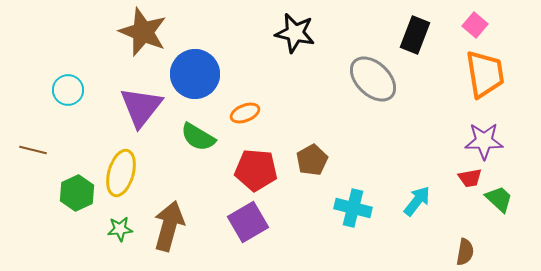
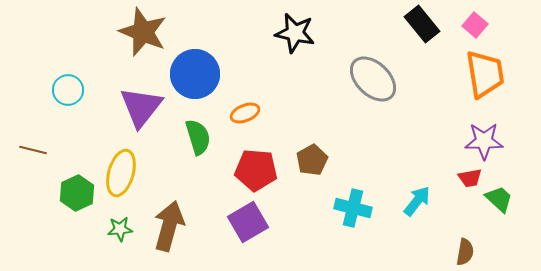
black rectangle: moved 7 px right, 11 px up; rotated 60 degrees counterclockwise
green semicircle: rotated 138 degrees counterclockwise
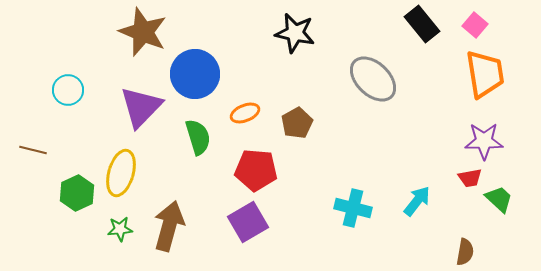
purple triangle: rotated 6 degrees clockwise
brown pentagon: moved 15 px left, 37 px up
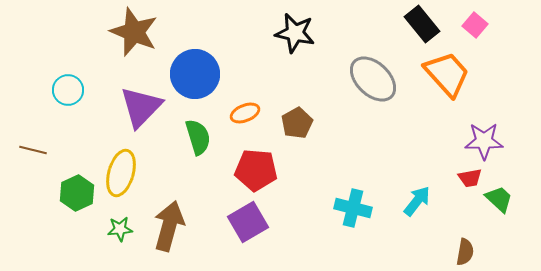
brown star: moved 9 px left
orange trapezoid: moved 38 px left; rotated 33 degrees counterclockwise
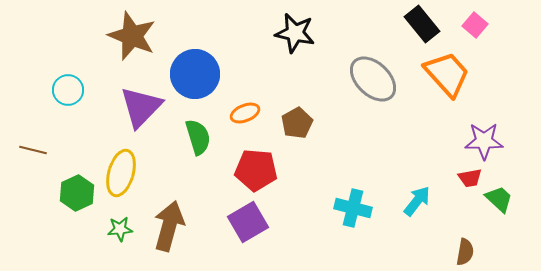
brown star: moved 2 px left, 4 px down
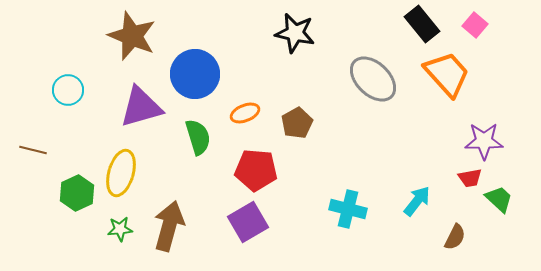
purple triangle: rotated 30 degrees clockwise
cyan cross: moved 5 px left, 1 px down
brown semicircle: moved 10 px left, 15 px up; rotated 16 degrees clockwise
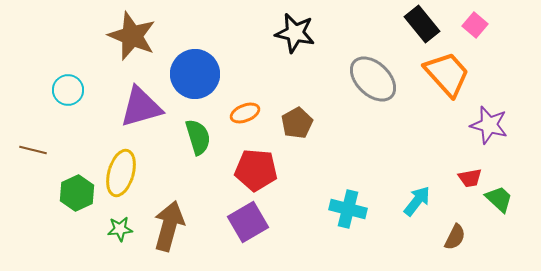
purple star: moved 5 px right, 16 px up; rotated 15 degrees clockwise
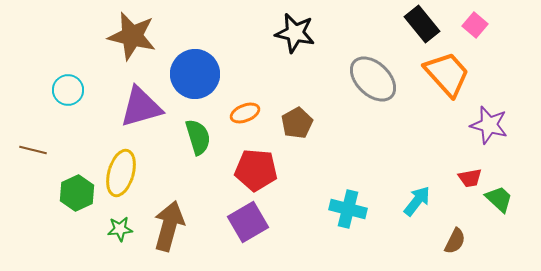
brown star: rotated 9 degrees counterclockwise
brown semicircle: moved 4 px down
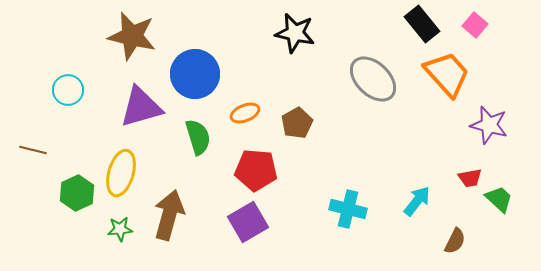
brown arrow: moved 11 px up
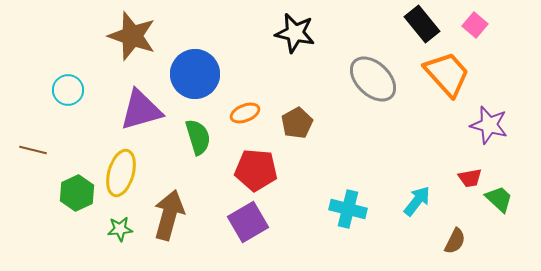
brown star: rotated 6 degrees clockwise
purple triangle: moved 3 px down
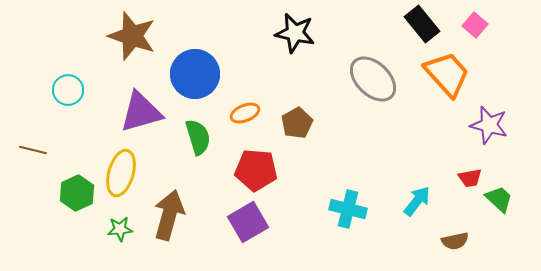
purple triangle: moved 2 px down
brown semicircle: rotated 52 degrees clockwise
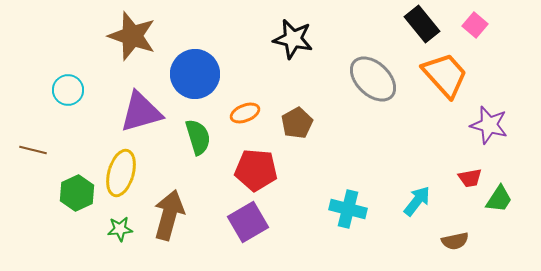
black star: moved 2 px left, 6 px down
orange trapezoid: moved 2 px left, 1 px down
green trapezoid: rotated 80 degrees clockwise
